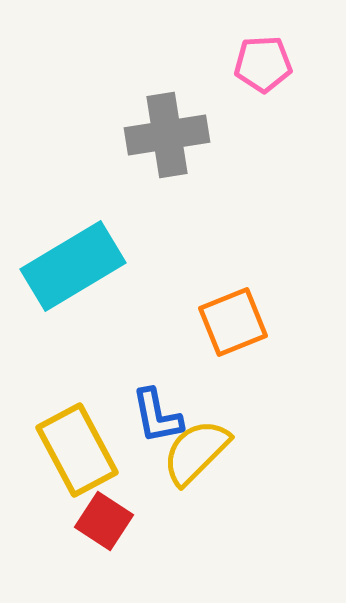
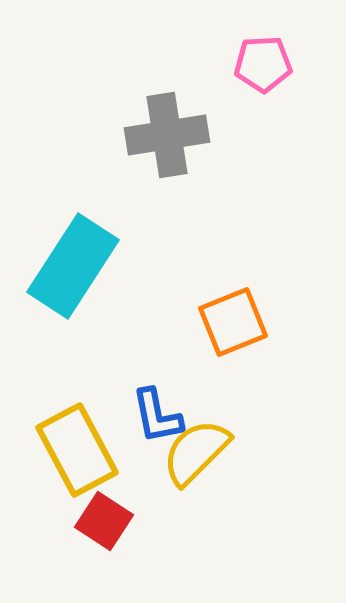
cyan rectangle: rotated 26 degrees counterclockwise
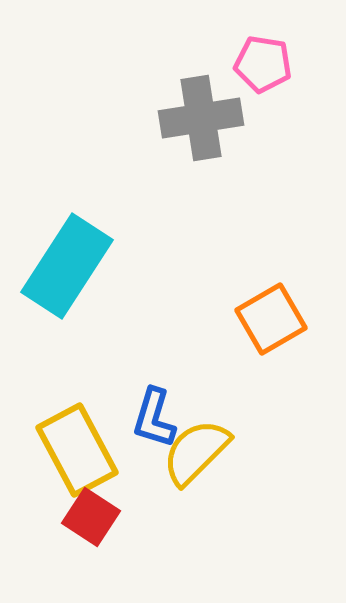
pink pentagon: rotated 12 degrees clockwise
gray cross: moved 34 px right, 17 px up
cyan rectangle: moved 6 px left
orange square: moved 38 px right, 3 px up; rotated 8 degrees counterclockwise
blue L-shape: moved 3 px left, 2 px down; rotated 28 degrees clockwise
red square: moved 13 px left, 4 px up
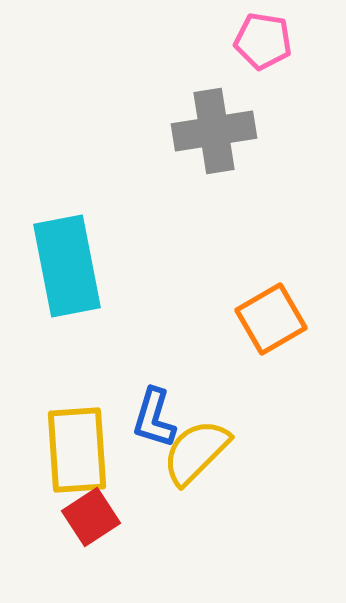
pink pentagon: moved 23 px up
gray cross: moved 13 px right, 13 px down
cyan rectangle: rotated 44 degrees counterclockwise
yellow rectangle: rotated 24 degrees clockwise
red square: rotated 24 degrees clockwise
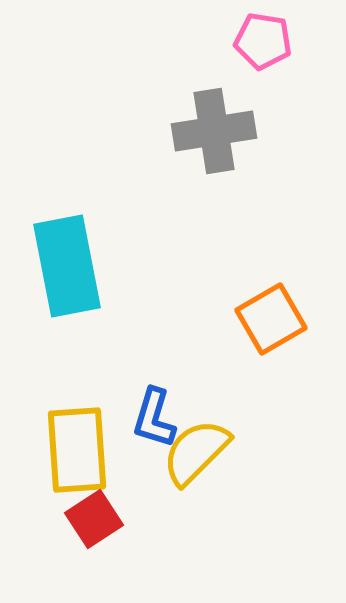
red square: moved 3 px right, 2 px down
